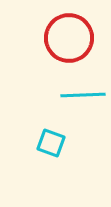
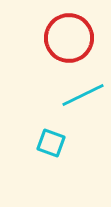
cyan line: rotated 24 degrees counterclockwise
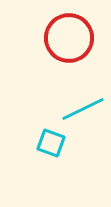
cyan line: moved 14 px down
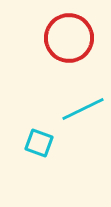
cyan square: moved 12 px left
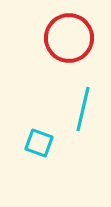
cyan line: rotated 51 degrees counterclockwise
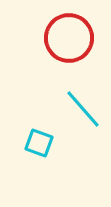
cyan line: rotated 54 degrees counterclockwise
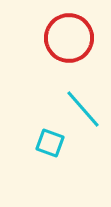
cyan square: moved 11 px right
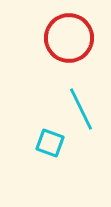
cyan line: moved 2 px left; rotated 15 degrees clockwise
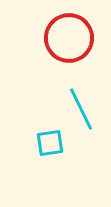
cyan square: rotated 28 degrees counterclockwise
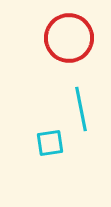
cyan line: rotated 15 degrees clockwise
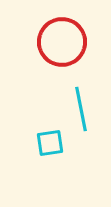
red circle: moved 7 px left, 4 px down
